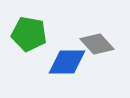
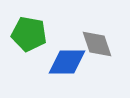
gray diamond: rotated 24 degrees clockwise
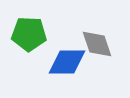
green pentagon: rotated 8 degrees counterclockwise
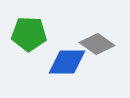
gray diamond: rotated 36 degrees counterclockwise
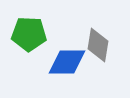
gray diamond: moved 1 px right, 1 px down; rotated 64 degrees clockwise
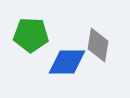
green pentagon: moved 2 px right, 1 px down
